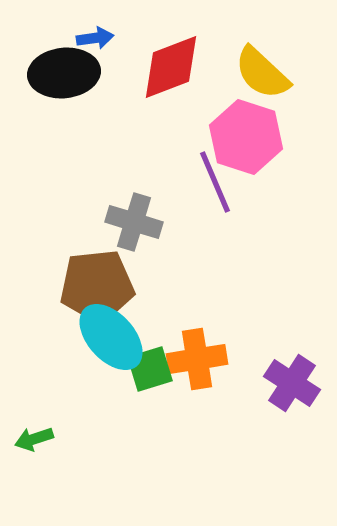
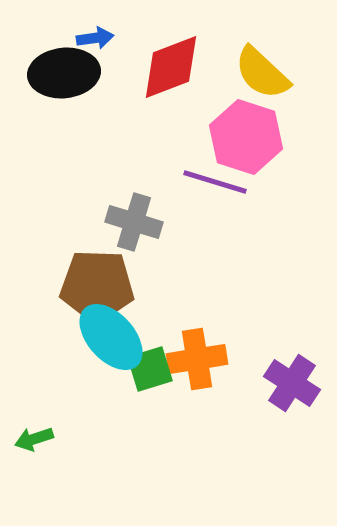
purple line: rotated 50 degrees counterclockwise
brown pentagon: rotated 8 degrees clockwise
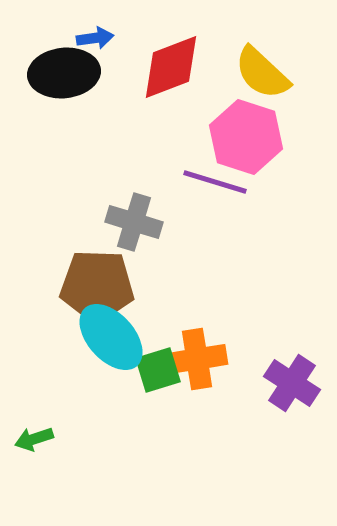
green square: moved 8 px right, 1 px down
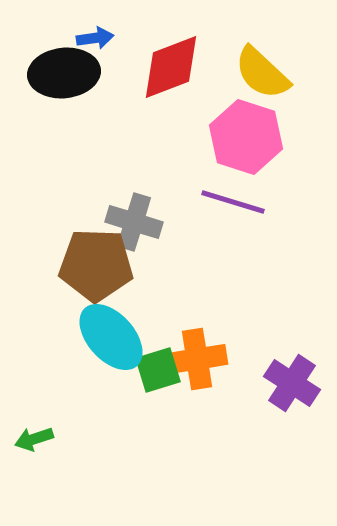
purple line: moved 18 px right, 20 px down
brown pentagon: moved 1 px left, 21 px up
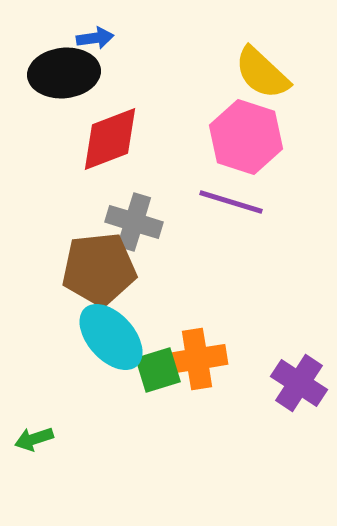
red diamond: moved 61 px left, 72 px down
purple line: moved 2 px left
brown pentagon: moved 3 px right, 4 px down; rotated 8 degrees counterclockwise
purple cross: moved 7 px right
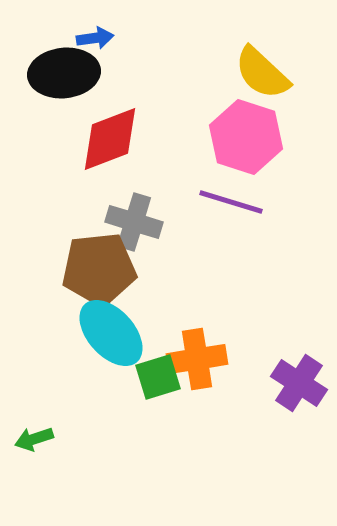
cyan ellipse: moved 4 px up
green square: moved 7 px down
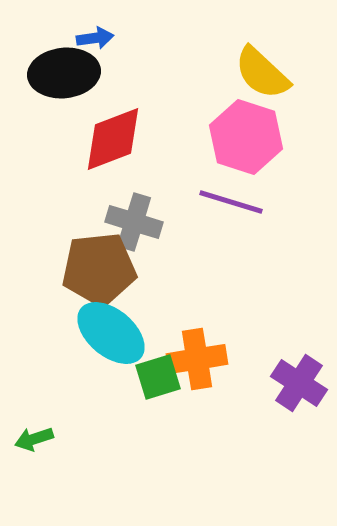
red diamond: moved 3 px right
cyan ellipse: rotated 8 degrees counterclockwise
